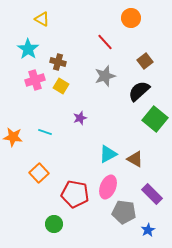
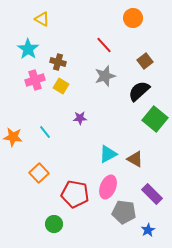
orange circle: moved 2 px right
red line: moved 1 px left, 3 px down
purple star: rotated 16 degrees clockwise
cyan line: rotated 32 degrees clockwise
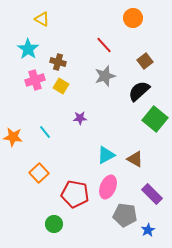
cyan triangle: moved 2 px left, 1 px down
gray pentagon: moved 1 px right, 3 px down
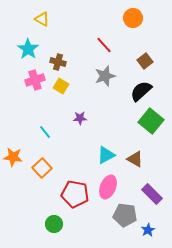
black semicircle: moved 2 px right
green square: moved 4 px left, 2 px down
orange star: moved 20 px down
orange square: moved 3 px right, 5 px up
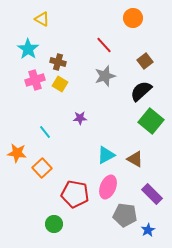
yellow square: moved 1 px left, 2 px up
orange star: moved 4 px right, 4 px up
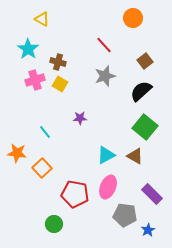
green square: moved 6 px left, 6 px down
brown triangle: moved 3 px up
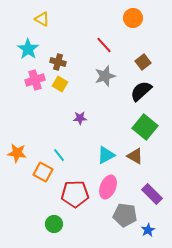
brown square: moved 2 px left, 1 px down
cyan line: moved 14 px right, 23 px down
orange square: moved 1 px right, 4 px down; rotated 18 degrees counterclockwise
red pentagon: rotated 12 degrees counterclockwise
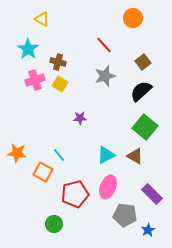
red pentagon: rotated 12 degrees counterclockwise
